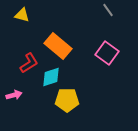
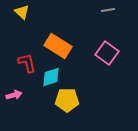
gray line: rotated 64 degrees counterclockwise
yellow triangle: moved 3 px up; rotated 28 degrees clockwise
orange rectangle: rotated 8 degrees counterclockwise
red L-shape: moved 2 px left; rotated 70 degrees counterclockwise
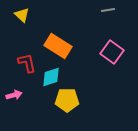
yellow triangle: moved 3 px down
pink square: moved 5 px right, 1 px up
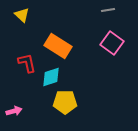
pink square: moved 9 px up
pink arrow: moved 16 px down
yellow pentagon: moved 2 px left, 2 px down
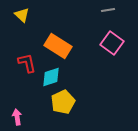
yellow pentagon: moved 2 px left; rotated 25 degrees counterclockwise
pink arrow: moved 3 px right, 6 px down; rotated 84 degrees counterclockwise
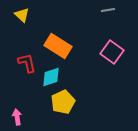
pink square: moved 9 px down
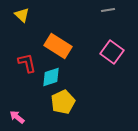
pink arrow: rotated 42 degrees counterclockwise
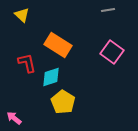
orange rectangle: moved 1 px up
yellow pentagon: rotated 15 degrees counterclockwise
pink arrow: moved 3 px left, 1 px down
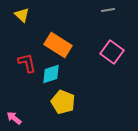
cyan diamond: moved 3 px up
yellow pentagon: rotated 10 degrees counterclockwise
